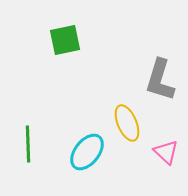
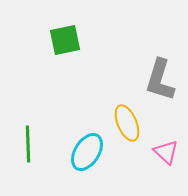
cyan ellipse: rotated 6 degrees counterclockwise
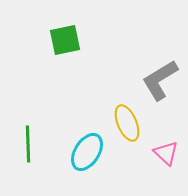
gray L-shape: rotated 42 degrees clockwise
pink triangle: moved 1 px down
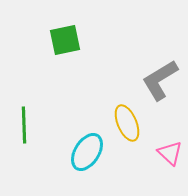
green line: moved 4 px left, 19 px up
pink triangle: moved 4 px right
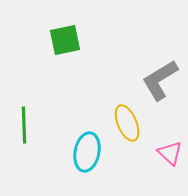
cyan ellipse: rotated 21 degrees counterclockwise
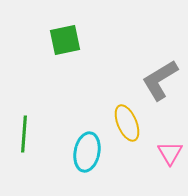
green line: moved 9 px down; rotated 6 degrees clockwise
pink triangle: rotated 16 degrees clockwise
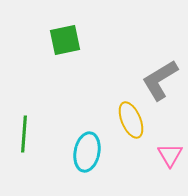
yellow ellipse: moved 4 px right, 3 px up
pink triangle: moved 2 px down
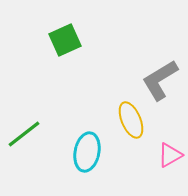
green square: rotated 12 degrees counterclockwise
green line: rotated 48 degrees clockwise
pink triangle: rotated 32 degrees clockwise
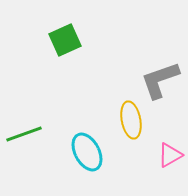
gray L-shape: rotated 12 degrees clockwise
yellow ellipse: rotated 12 degrees clockwise
green line: rotated 18 degrees clockwise
cyan ellipse: rotated 39 degrees counterclockwise
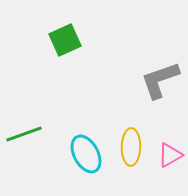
yellow ellipse: moved 27 px down; rotated 12 degrees clockwise
cyan ellipse: moved 1 px left, 2 px down
